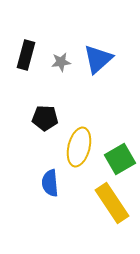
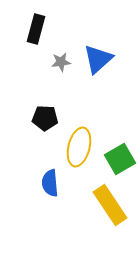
black rectangle: moved 10 px right, 26 px up
yellow rectangle: moved 2 px left, 2 px down
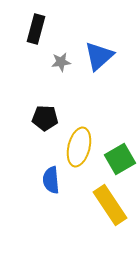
blue triangle: moved 1 px right, 3 px up
blue semicircle: moved 1 px right, 3 px up
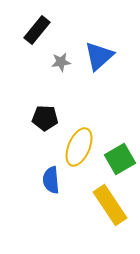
black rectangle: moved 1 px right, 1 px down; rotated 24 degrees clockwise
yellow ellipse: rotated 9 degrees clockwise
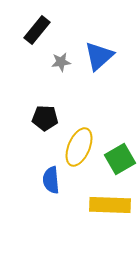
yellow rectangle: rotated 54 degrees counterclockwise
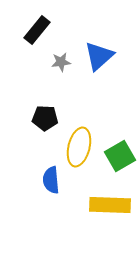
yellow ellipse: rotated 9 degrees counterclockwise
green square: moved 3 px up
